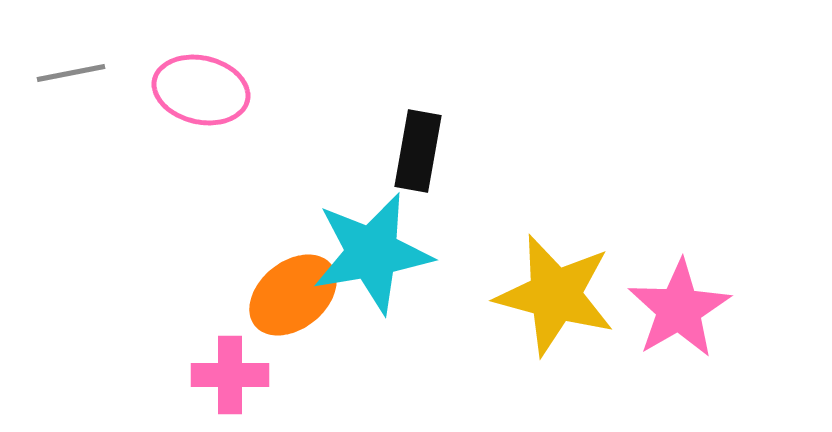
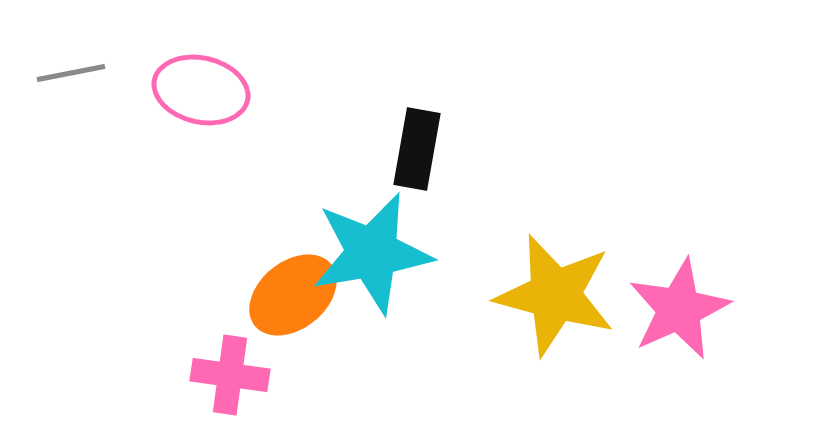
black rectangle: moved 1 px left, 2 px up
pink star: rotated 6 degrees clockwise
pink cross: rotated 8 degrees clockwise
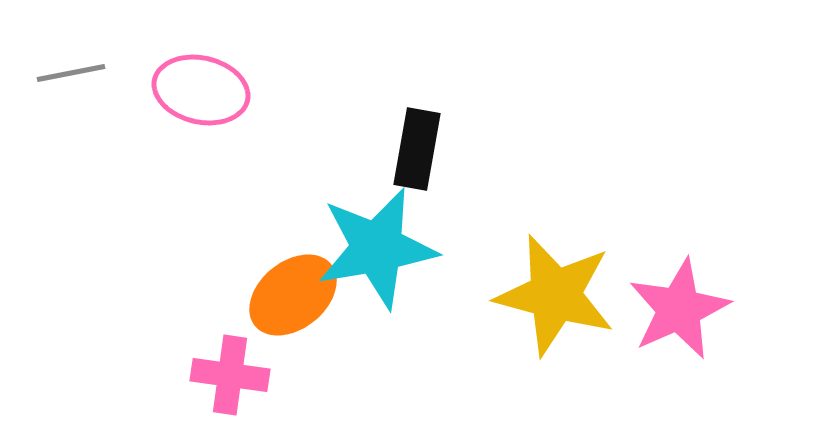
cyan star: moved 5 px right, 5 px up
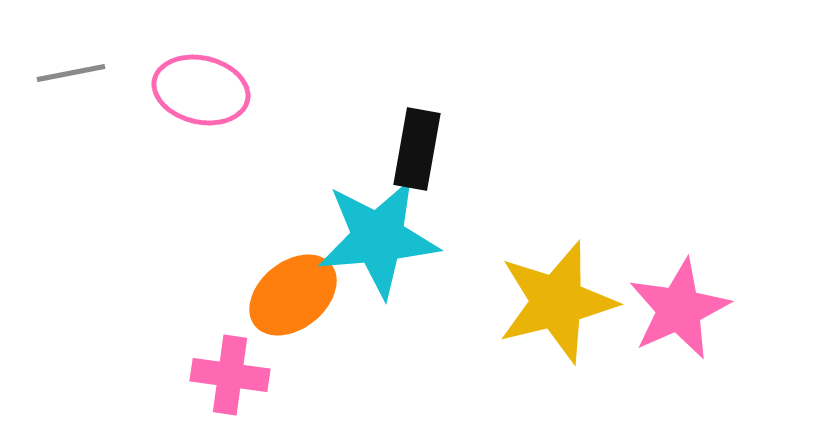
cyan star: moved 1 px right, 10 px up; rotated 5 degrees clockwise
yellow star: moved 2 px right, 7 px down; rotated 29 degrees counterclockwise
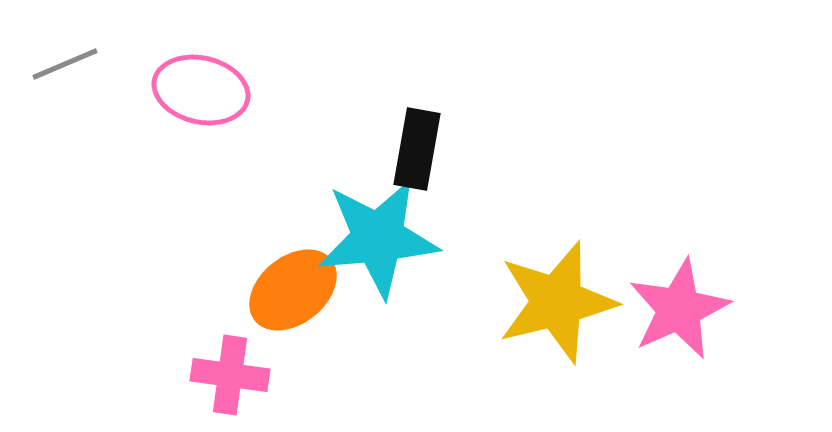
gray line: moved 6 px left, 9 px up; rotated 12 degrees counterclockwise
orange ellipse: moved 5 px up
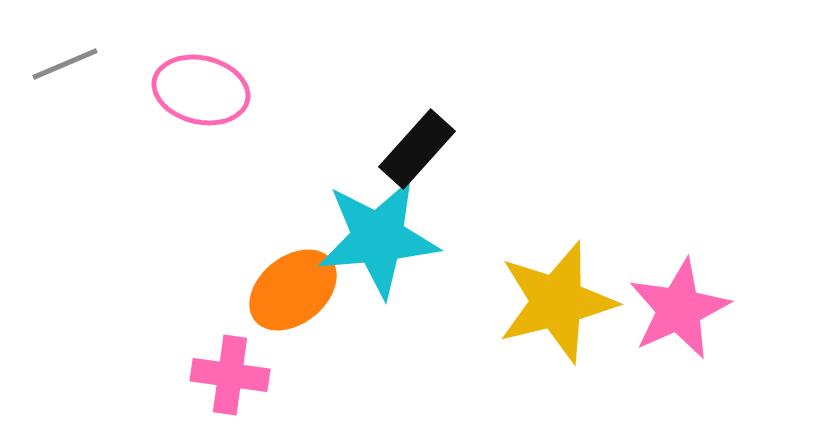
black rectangle: rotated 32 degrees clockwise
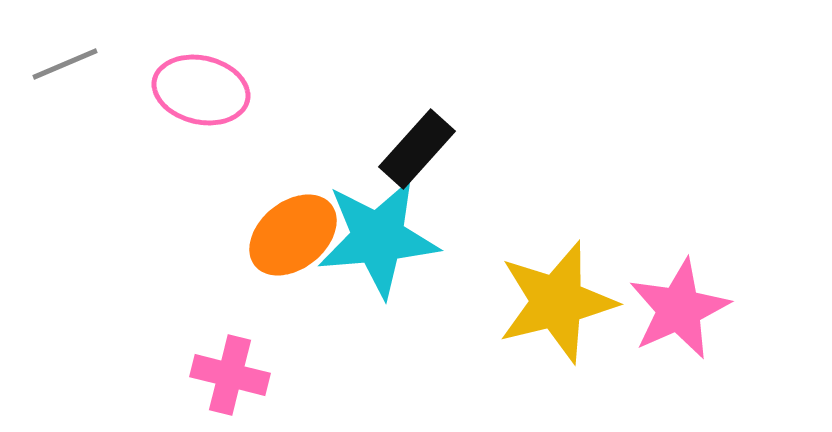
orange ellipse: moved 55 px up
pink cross: rotated 6 degrees clockwise
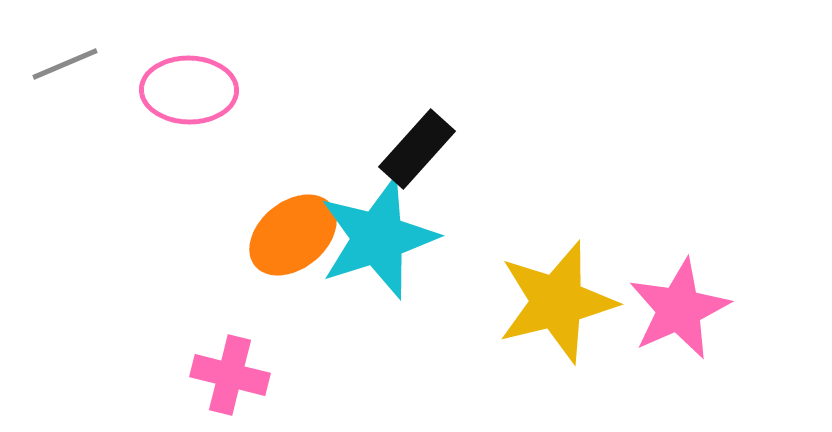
pink ellipse: moved 12 px left; rotated 12 degrees counterclockwise
cyan star: rotated 13 degrees counterclockwise
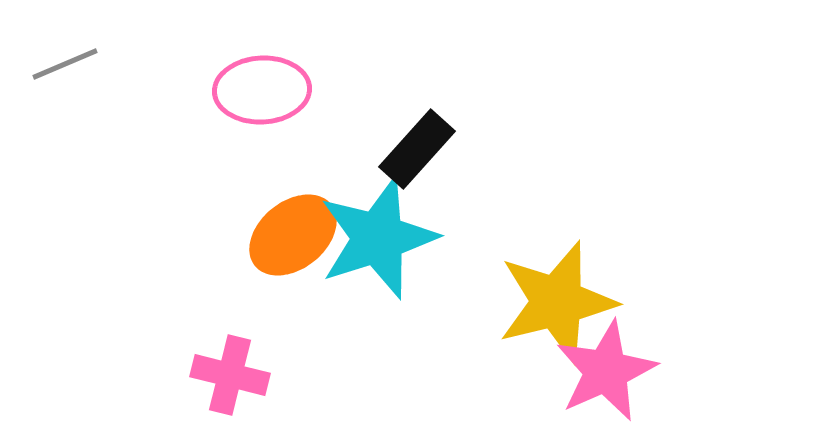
pink ellipse: moved 73 px right; rotated 4 degrees counterclockwise
pink star: moved 73 px left, 62 px down
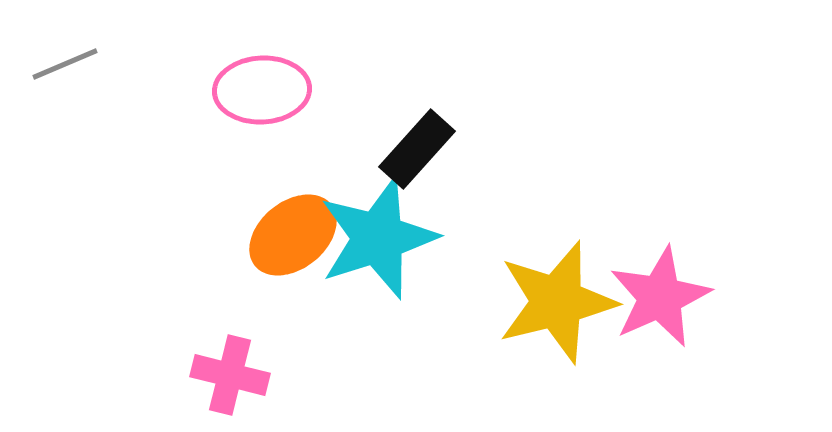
pink star: moved 54 px right, 74 px up
